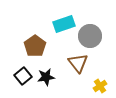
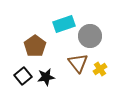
yellow cross: moved 17 px up
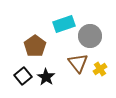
black star: rotated 30 degrees counterclockwise
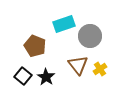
brown pentagon: rotated 15 degrees counterclockwise
brown triangle: moved 2 px down
black square: rotated 12 degrees counterclockwise
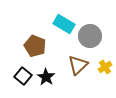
cyan rectangle: rotated 50 degrees clockwise
brown triangle: rotated 25 degrees clockwise
yellow cross: moved 5 px right, 2 px up
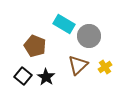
gray circle: moved 1 px left
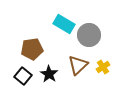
gray circle: moved 1 px up
brown pentagon: moved 3 px left, 3 px down; rotated 30 degrees counterclockwise
yellow cross: moved 2 px left
black star: moved 3 px right, 3 px up
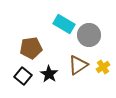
brown pentagon: moved 1 px left, 1 px up
brown triangle: rotated 10 degrees clockwise
